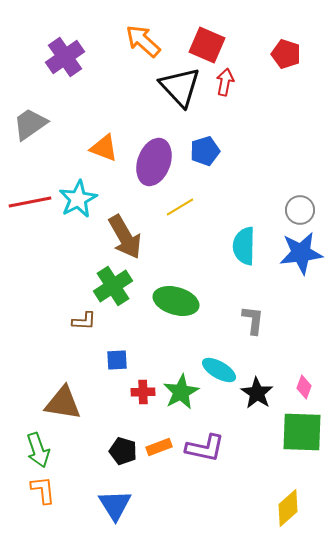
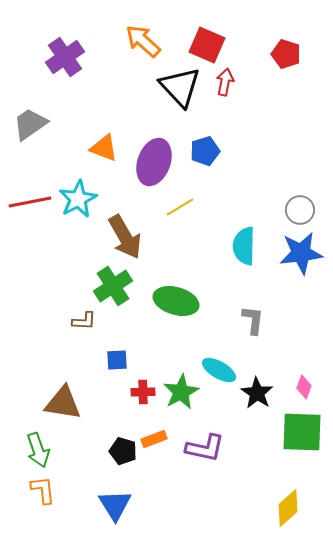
orange rectangle: moved 5 px left, 8 px up
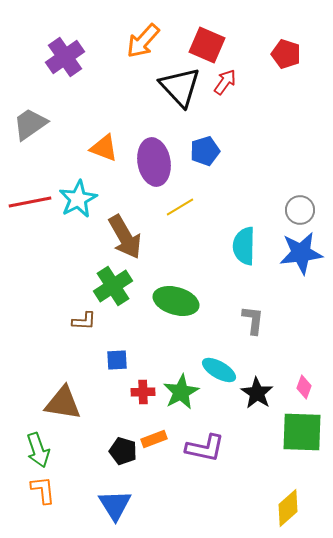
orange arrow: rotated 90 degrees counterclockwise
red arrow: rotated 24 degrees clockwise
purple ellipse: rotated 30 degrees counterclockwise
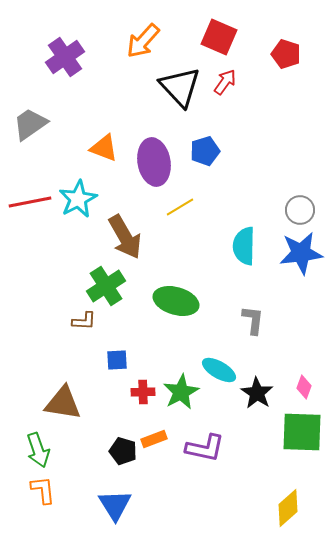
red square: moved 12 px right, 8 px up
green cross: moved 7 px left
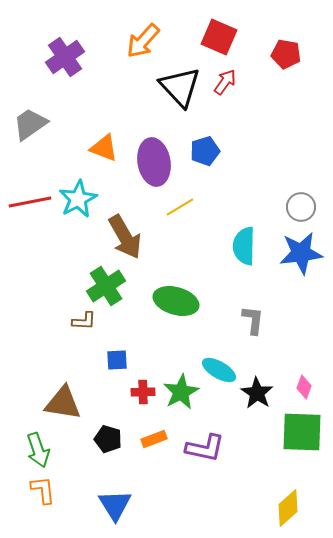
red pentagon: rotated 8 degrees counterclockwise
gray circle: moved 1 px right, 3 px up
black pentagon: moved 15 px left, 12 px up
